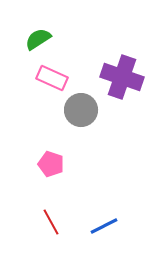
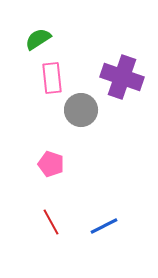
pink rectangle: rotated 60 degrees clockwise
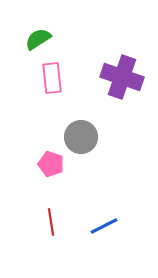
gray circle: moved 27 px down
red line: rotated 20 degrees clockwise
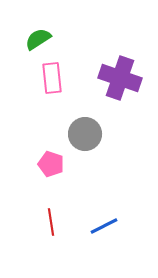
purple cross: moved 2 px left, 1 px down
gray circle: moved 4 px right, 3 px up
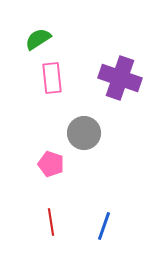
gray circle: moved 1 px left, 1 px up
blue line: rotated 44 degrees counterclockwise
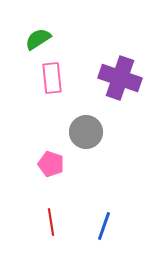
gray circle: moved 2 px right, 1 px up
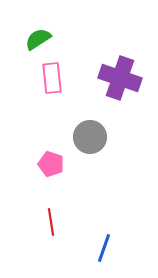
gray circle: moved 4 px right, 5 px down
blue line: moved 22 px down
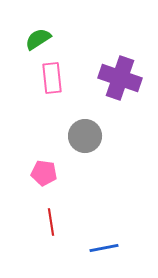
gray circle: moved 5 px left, 1 px up
pink pentagon: moved 7 px left, 9 px down; rotated 10 degrees counterclockwise
blue line: rotated 60 degrees clockwise
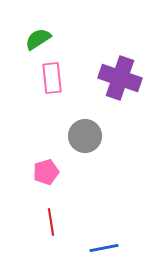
pink pentagon: moved 2 px right, 1 px up; rotated 25 degrees counterclockwise
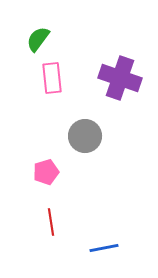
green semicircle: rotated 20 degrees counterclockwise
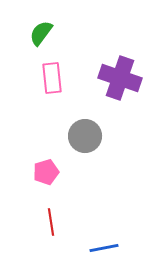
green semicircle: moved 3 px right, 6 px up
